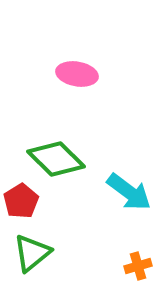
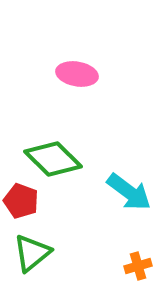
green diamond: moved 3 px left
red pentagon: rotated 20 degrees counterclockwise
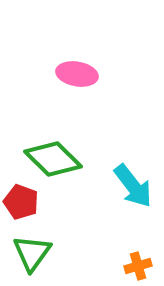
cyan arrow: moved 4 px right, 6 px up; rotated 15 degrees clockwise
red pentagon: moved 1 px down
green triangle: rotated 15 degrees counterclockwise
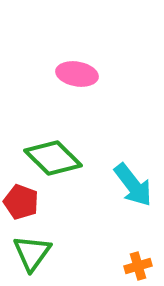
green diamond: moved 1 px up
cyan arrow: moved 1 px up
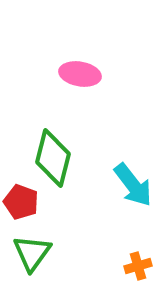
pink ellipse: moved 3 px right
green diamond: rotated 60 degrees clockwise
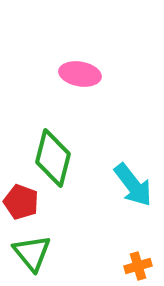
green triangle: rotated 15 degrees counterclockwise
